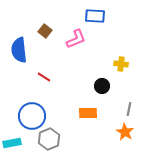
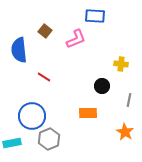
gray line: moved 9 px up
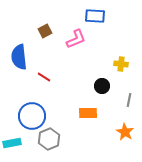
brown square: rotated 24 degrees clockwise
blue semicircle: moved 7 px down
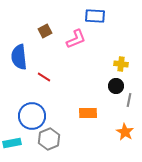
black circle: moved 14 px right
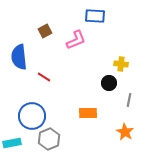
pink L-shape: moved 1 px down
black circle: moved 7 px left, 3 px up
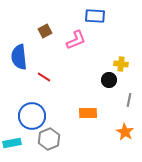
black circle: moved 3 px up
